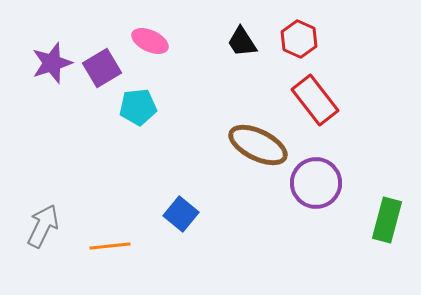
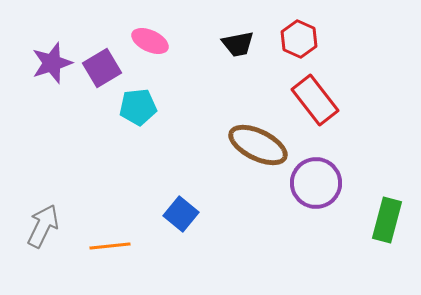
black trapezoid: moved 4 px left, 2 px down; rotated 68 degrees counterclockwise
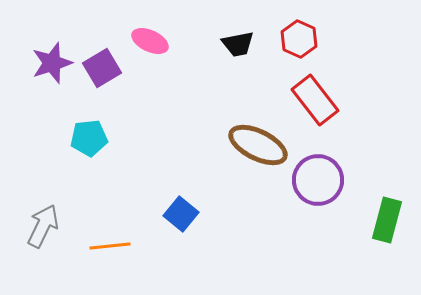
cyan pentagon: moved 49 px left, 31 px down
purple circle: moved 2 px right, 3 px up
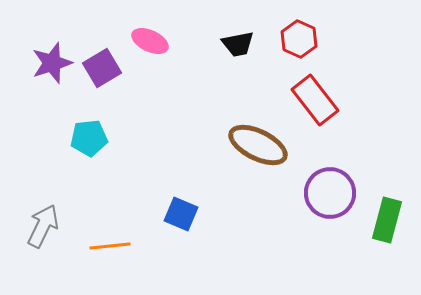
purple circle: moved 12 px right, 13 px down
blue square: rotated 16 degrees counterclockwise
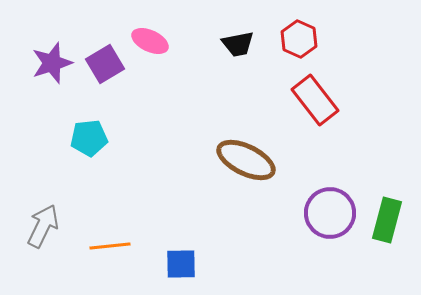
purple square: moved 3 px right, 4 px up
brown ellipse: moved 12 px left, 15 px down
purple circle: moved 20 px down
blue square: moved 50 px down; rotated 24 degrees counterclockwise
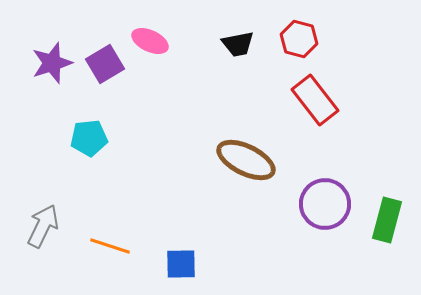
red hexagon: rotated 9 degrees counterclockwise
purple circle: moved 5 px left, 9 px up
orange line: rotated 24 degrees clockwise
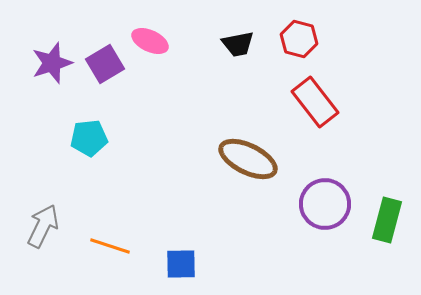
red rectangle: moved 2 px down
brown ellipse: moved 2 px right, 1 px up
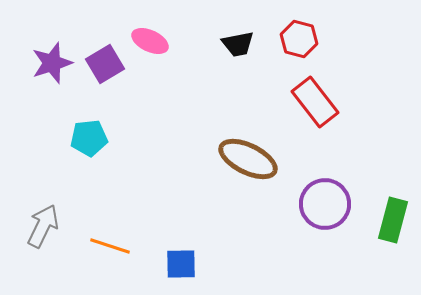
green rectangle: moved 6 px right
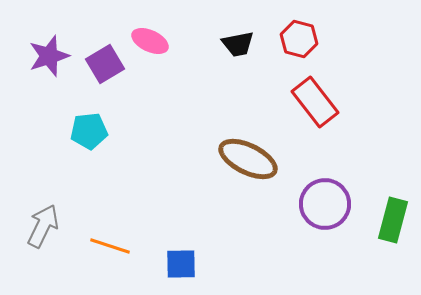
purple star: moved 3 px left, 7 px up
cyan pentagon: moved 7 px up
